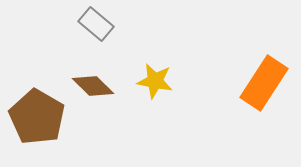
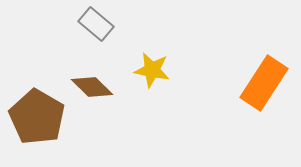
yellow star: moved 3 px left, 11 px up
brown diamond: moved 1 px left, 1 px down
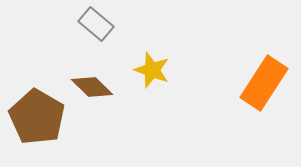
yellow star: rotated 9 degrees clockwise
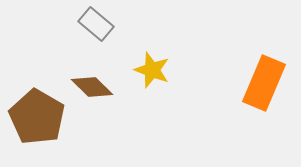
orange rectangle: rotated 10 degrees counterclockwise
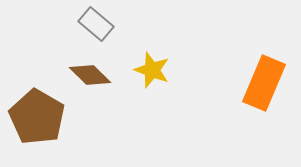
brown diamond: moved 2 px left, 12 px up
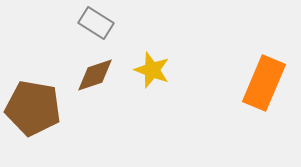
gray rectangle: moved 1 px up; rotated 8 degrees counterclockwise
brown diamond: moved 5 px right; rotated 63 degrees counterclockwise
brown pentagon: moved 4 px left, 9 px up; rotated 20 degrees counterclockwise
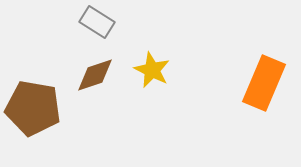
gray rectangle: moved 1 px right, 1 px up
yellow star: rotated 6 degrees clockwise
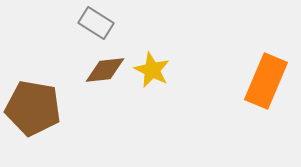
gray rectangle: moved 1 px left, 1 px down
brown diamond: moved 10 px right, 5 px up; rotated 12 degrees clockwise
orange rectangle: moved 2 px right, 2 px up
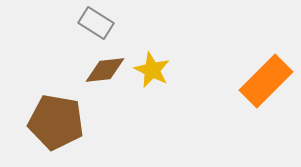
orange rectangle: rotated 22 degrees clockwise
brown pentagon: moved 23 px right, 14 px down
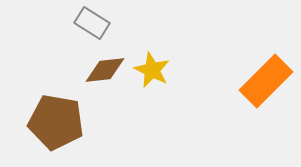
gray rectangle: moved 4 px left
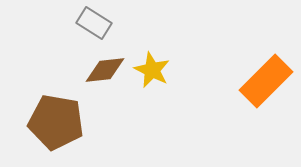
gray rectangle: moved 2 px right
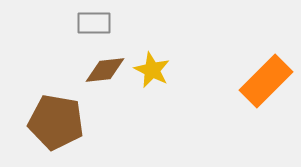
gray rectangle: rotated 32 degrees counterclockwise
